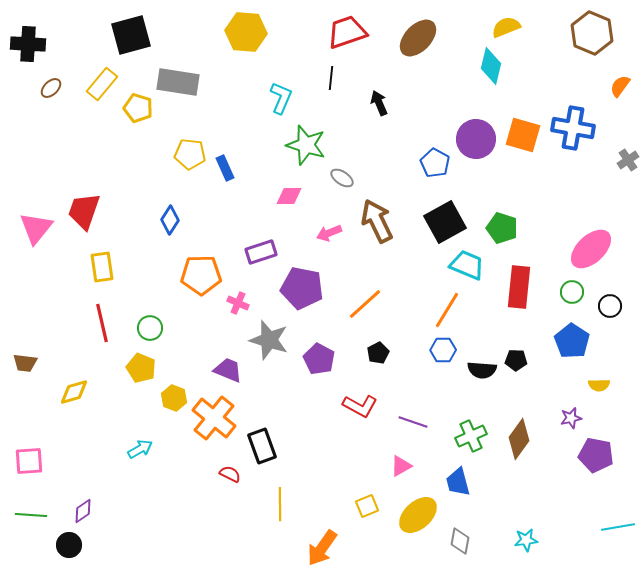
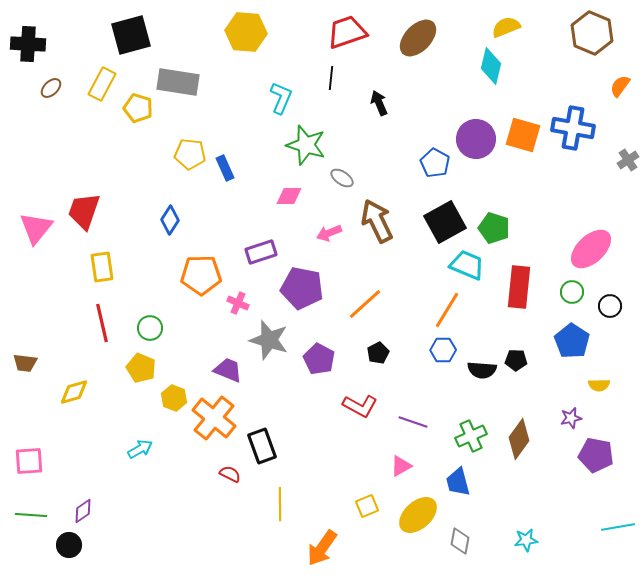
yellow rectangle at (102, 84): rotated 12 degrees counterclockwise
green pentagon at (502, 228): moved 8 px left
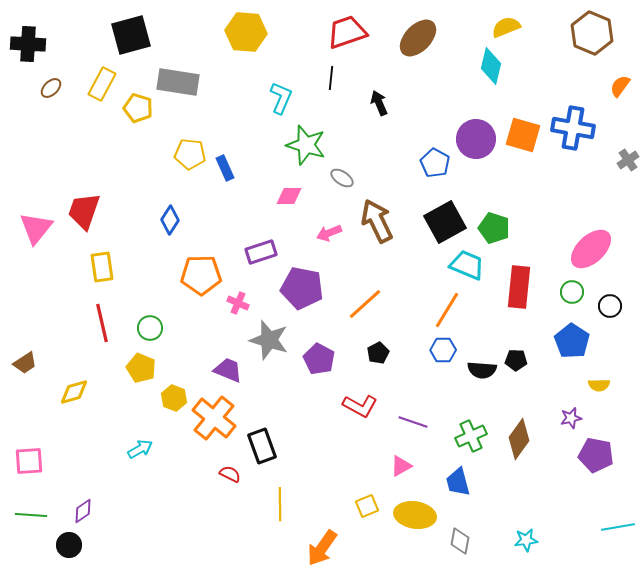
brown trapezoid at (25, 363): rotated 40 degrees counterclockwise
yellow ellipse at (418, 515): moved 3 px left; rotated 51 degrees clockwise
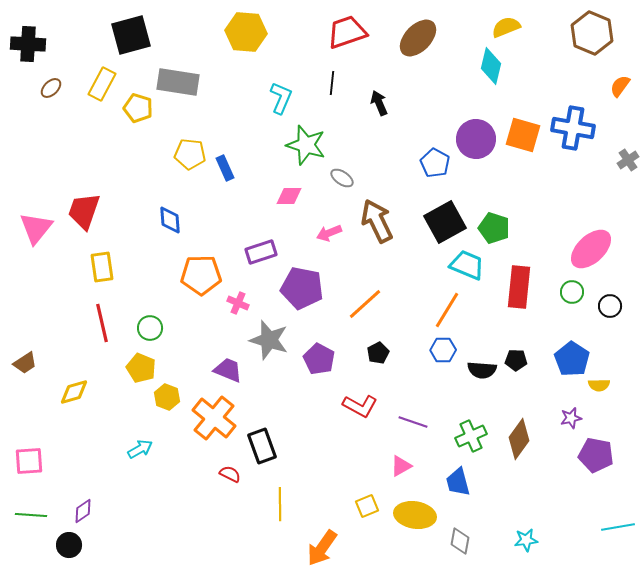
black line at (331, 78): moved 1 px right, 5 px down
blue diamond at (170, 220): rotated 36 degrees counterclockwise
blue pentagon at (572, 341): moved 18 px down
yellow hexagon at (174, 398): moved 7 px left, 1 px up
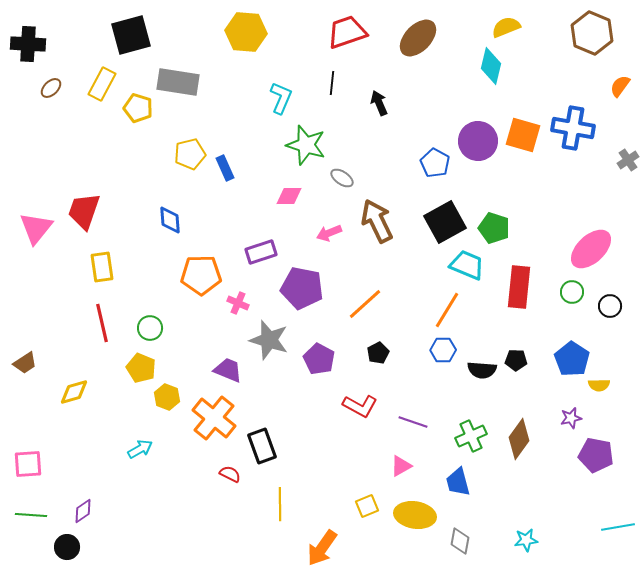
purple circle at (476, 139): moved 2 px right, 2 px down
yellow pentagon at (190, 154): rotated 20 degrees counterclockwise
pink square at (29, 461): moved 1 px left, 3 px down
black circle at (69, 545): moved 2 px left, 2 px down
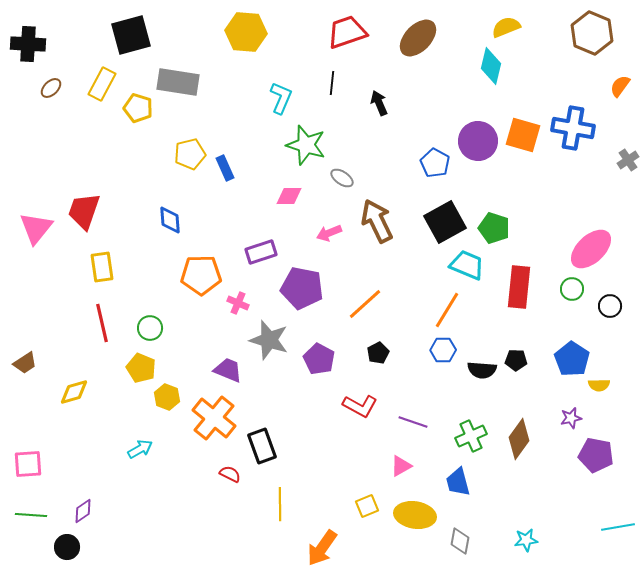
green circle at (572, 292): moved 3 px up
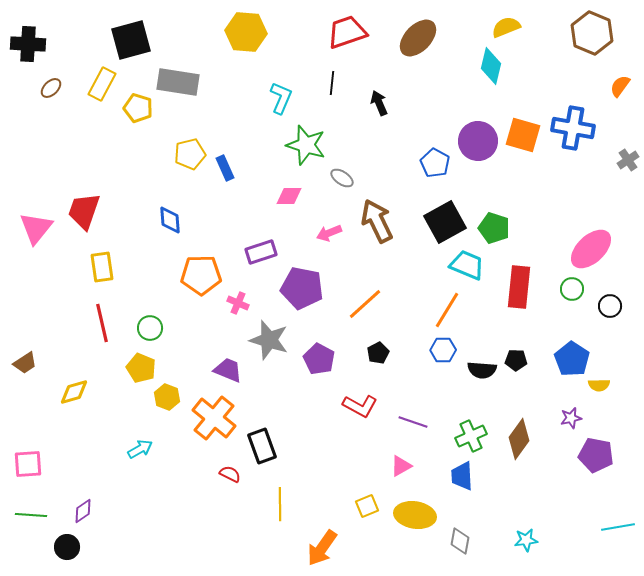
black square at (131, 35): moved 5 px down
blue trapezoid at (458, 482): moved 4 px right, 6 px up; rotated 12 degrees clockwise
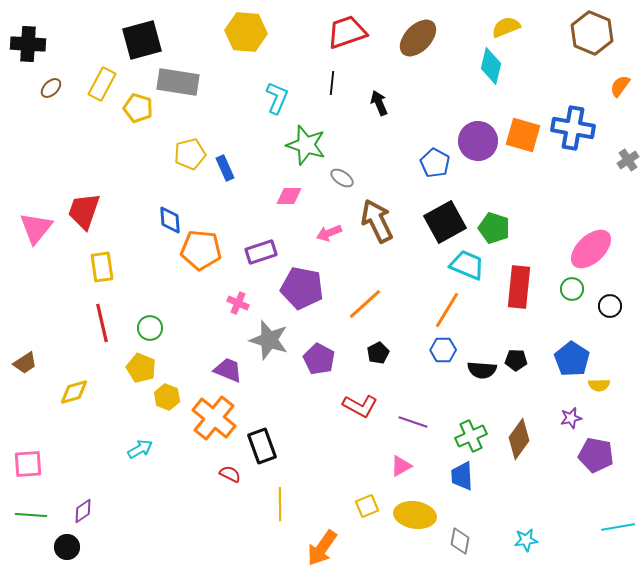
black square at (131, 40): moved 11 px right
cyan L-shape at (281, 98): moved 4 px left
orange pentagon at (201, 275): moved 25 px up; rotated 6 degrees clockwise
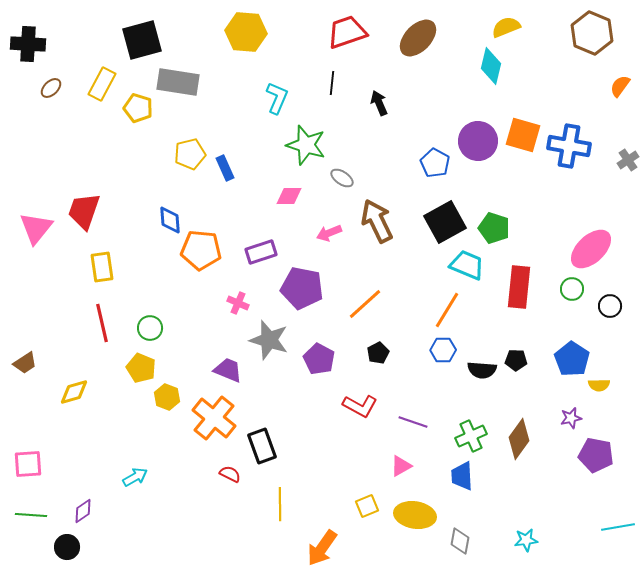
blue cross at (573, 128): moved 4 px left, 18 px down
cyan arrow at (140, 449): moved 5 px left, 28 px down
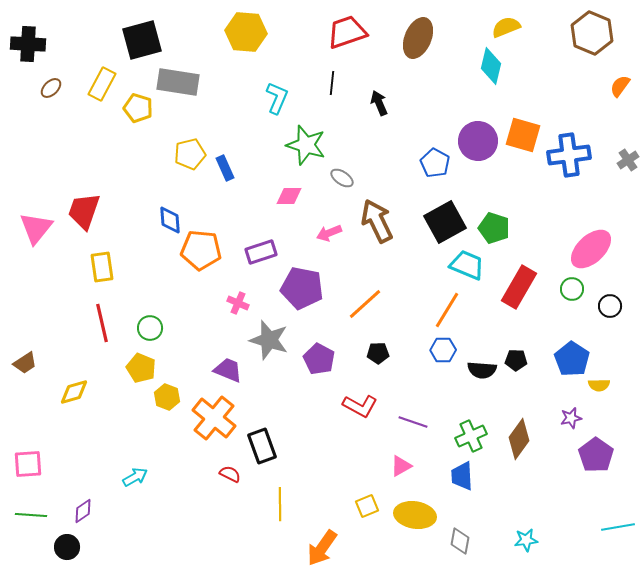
brown ellipse at (418, 38): rotated 21 degrees counterclockwise
blue cross at (569, 146): moved 9 px down; rotated 18 degrees counterclockwise
red rectangle at (519, 287): rotated 24 degrees clockwise
black pentagon at (378, 353): rotated 25 degrees clockwise
purple pentagon at (596, 455): rotated 24 degrees clockwise
